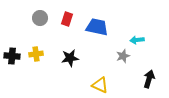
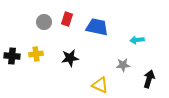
gray circle: moved 4 px right, 4 px down
gray star: moved 9 px down; rotated 16 degrees clockwise
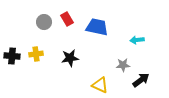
red rectangle: rotated 48 degrees counterclockwise
black arrow: moved 8 px left, 1 px down; rotated 36 degrees clockwise
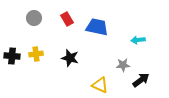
gray circle: moved 10 px left, 4 px up
cyan arrow: moved 1 px right
black star: rotated 24 degrees clockwise
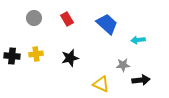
blue trapezoid: moved 10 px right, 3 px up; rotated 30 degrees clockwise
black star: rotated 30 degrees counterclockwise
black arrow: rotated 30 degrees clockwise
yellow triangle: moved 1 px right, 1 px up
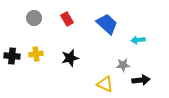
yellow triangle: moved 4 px right
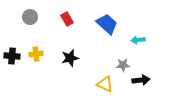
gray circle: moved 4 px left, 1 px up
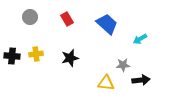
cyan arrow: moved 2 px right, 1 px up; rotated 24 degrees counterclockwise
yellow triangle: moved 1 px right, 1 px up; rotated 18 degrees counterclockwise
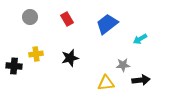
blue trapezoid: rotated 80 degrees counterclockwise
black cross: moved 2 px right, 10 px down
yellow triangle: rotated 12 degrees counterclockwise
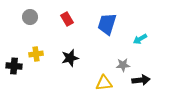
blue trapezoid: rotated 35 degrees counterclockwise
yellow triangle: moved 2 px left
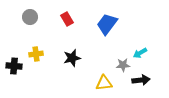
blue trapezoid: rotated 20 degrees clockwise
cyan arrow: moved 14 px down
black star: moved 2 px right
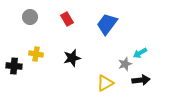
yellow cross: rotated 16 degrees clockwise
gray star: moved 2 px right, 1 px up; rotated 16 degrees counterclockwise
yellow triangle: moved 1 px right; rotated 24 degrees counterclockwise
